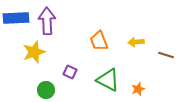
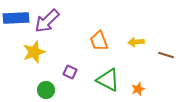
purple arrow: rotated 132 degrees counterclockwise
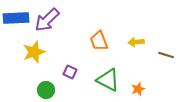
purple arrow: moved 1 px up
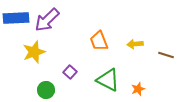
yellow arrow: moved 1 px left, 2 px down
purple square: rotated 16 degrees clockwise
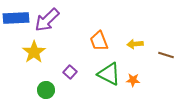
yellow star: rotated 15 degrees counterclockwise
green triangle: moved 1 px right, 6 px up
orange star: moved 5 px left, 9 px up; rotated 24 degrees clockwise
